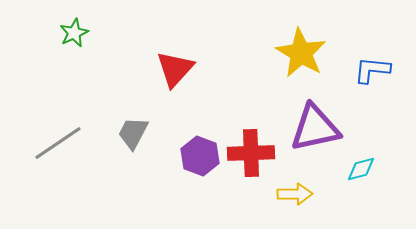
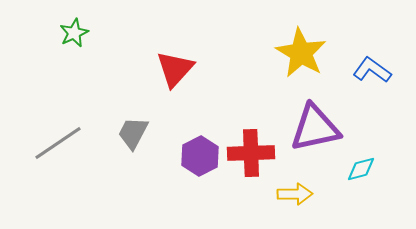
blue L-shape: rotated 30 degrees clockwise
purple hexagon: rotated 12 degrees clockwise
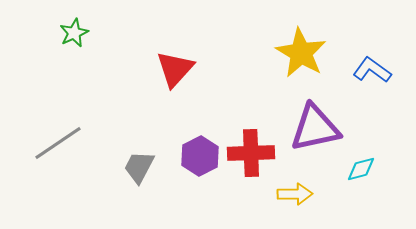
gray trapezoid: moved 6 px right, 34 px down
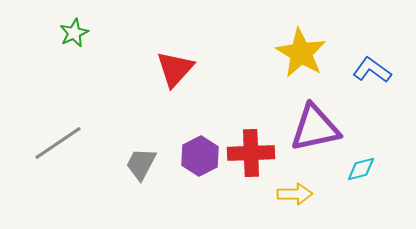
gray trapezoid: moved 2 px right, 3 px up
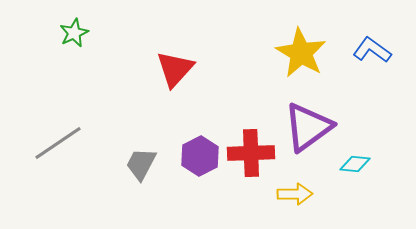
blue L-shape: moved 20 px up
purple triangle: moved 7 px left, 1 px up; rotated 24 degrees counterclockwise
cyan diamond: moved 6 px left, 5 px up; rotated 20 degrees clockwise
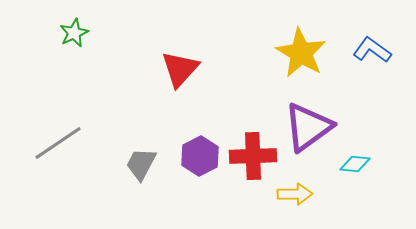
red triangle: moved 5 px right
red cross: moved 2 px right, 3 px down
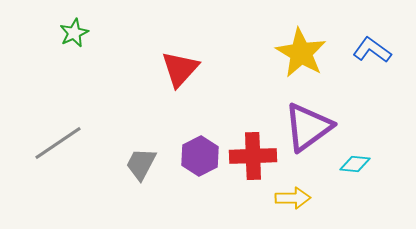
yellow arrow: moved 2 px left, 4 px down
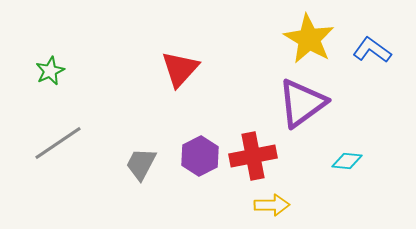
green star: moved 24 px left, 38 px down
yellow star: moved 8 px right, 14 px up
purple triangle: moved 6 px left, 24 px up
red cross: rotated 9 degrees counterclockwise
cyan diamond: moved 8 px left, 3 px up
yellow arrow: moved 21 px left, 7 px down
